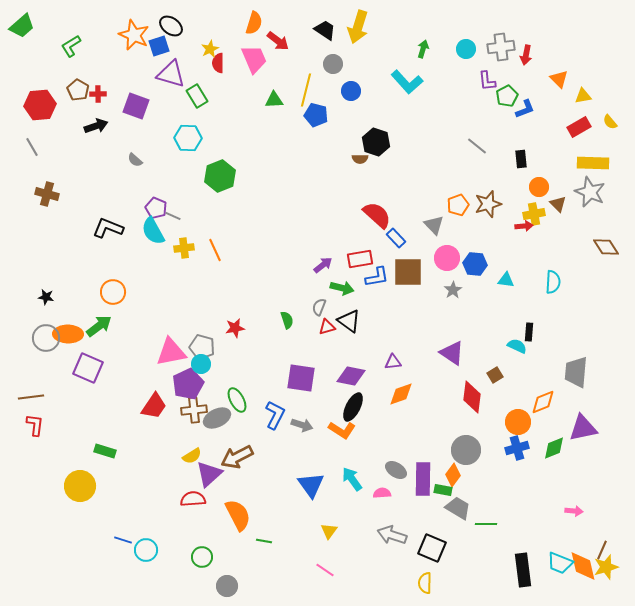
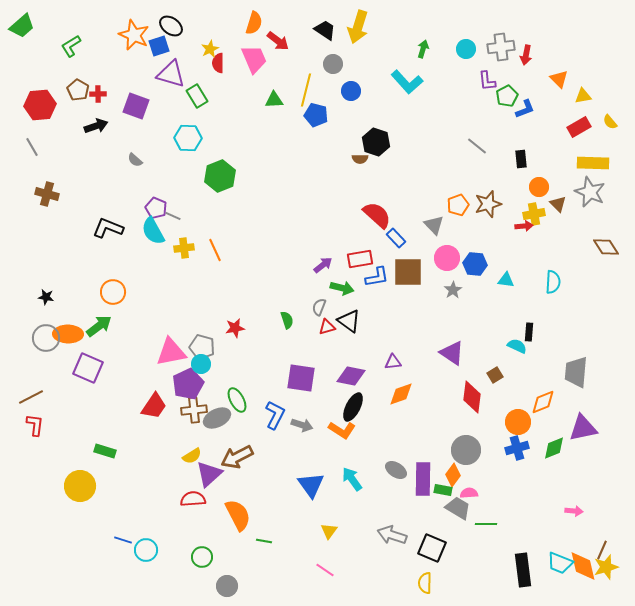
brown line at (31, 397): rotated 20 degrees counterclockwise
pink semicircle at (382, 493): moved 87 px right
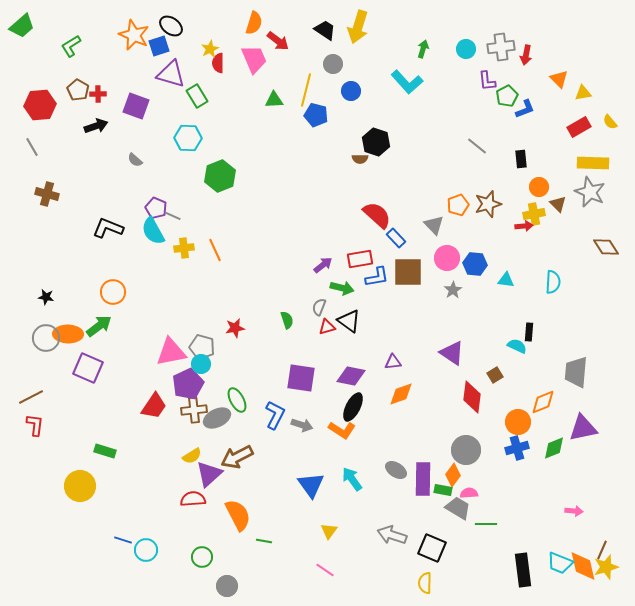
yellow triangle at (583, 96): moved 3 px up
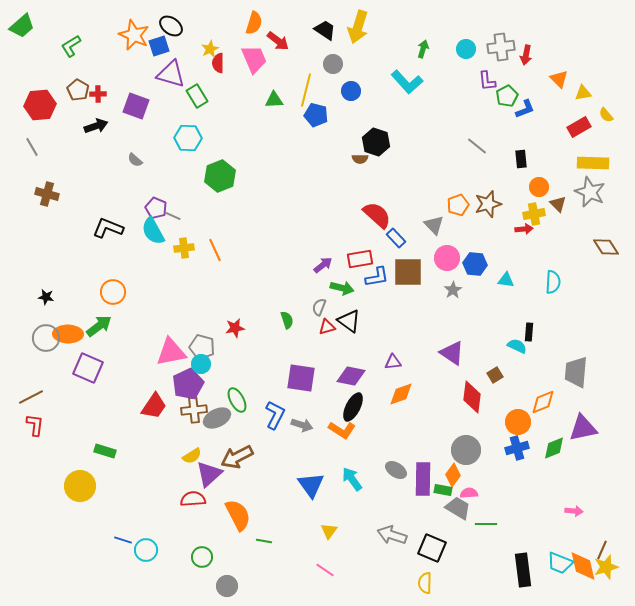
yellow semicircle at (610, 122): moved 4 px left, 7 px up
red arrow at (524, 226): moved 3 px down
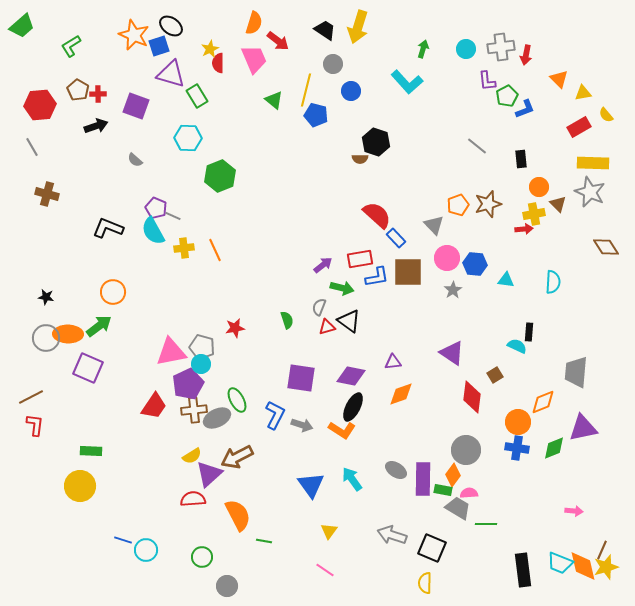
green triangle at (274, 100): rotated 42 degrees clockwise
blue cross at (517, 448): rotated 25 degrees clockwise
green rectangle at (105, 451): moved 14 px left; rotated 15 degrees counterclockwise
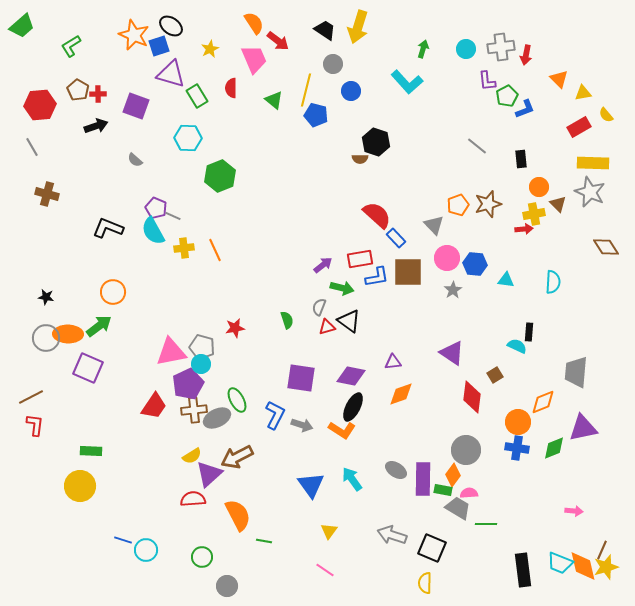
orange semicircle at (254, 23): rotated 50 degrees counterclockwise
red semicircle at (218, 63): moved 13 px right, 25 px down
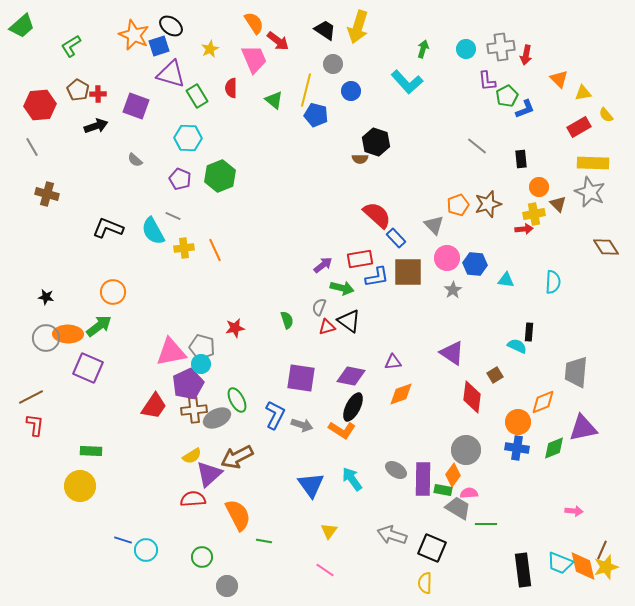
purple pentagon at (156, 208): moved 24 px right, 29 px up
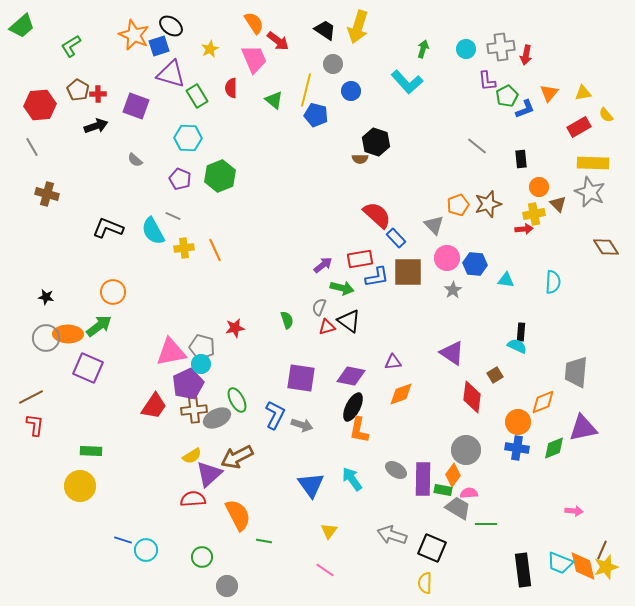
orange triangle at (559, 79): moved 10 px left, 14 px down; rotated 24 degrees clockwise
black rectangle at (529, 332): moved 8 px left
orange L-shape at (342, 430): moved 17 px right; rotated 68 degrees clockwise
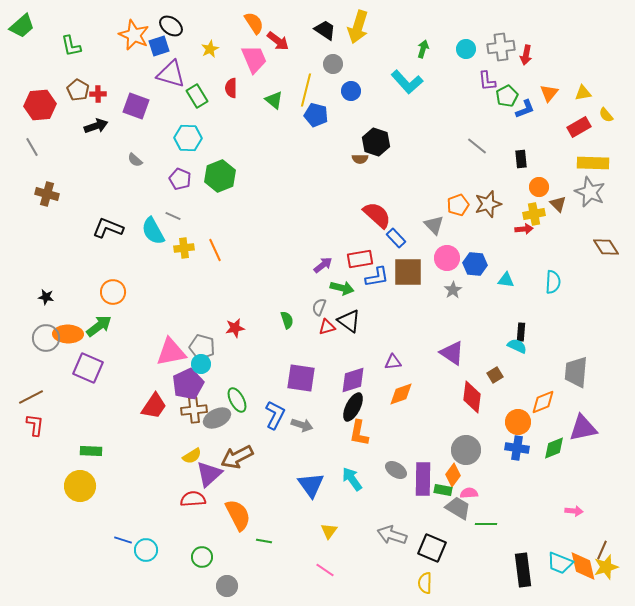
green L-shape at (71, 46): rotated 70 degrees counterclockwise
purple diamond at (351, 376): moved 2 px right, 4 px down; rotated 28 degrees counterclockwise
orange L-shape at (359, 430): moved 3 px down
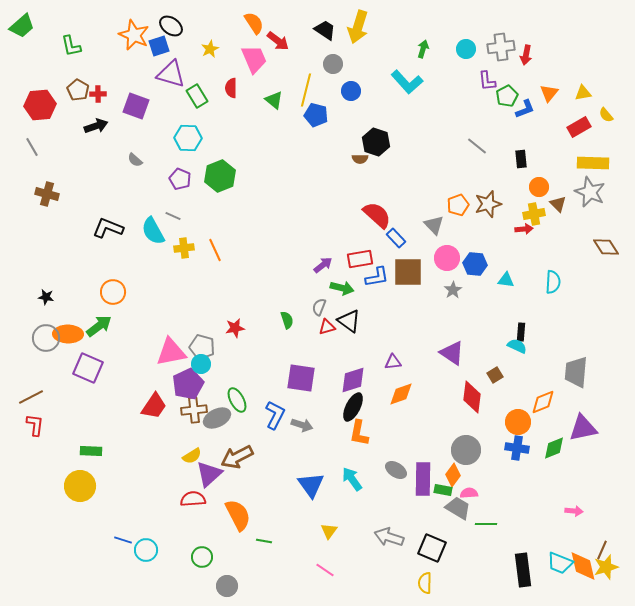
gray arrow at (392, 535): moved 3 px left, 2 px down
